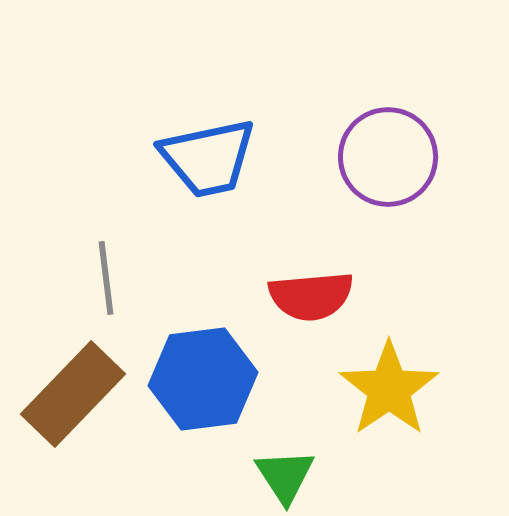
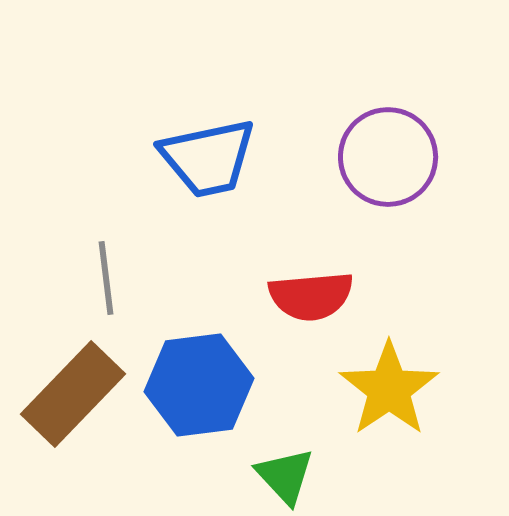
blue hexagon: moved 4 px left, 6 px down
green triangle: rotated 10 degrees counterclockwise
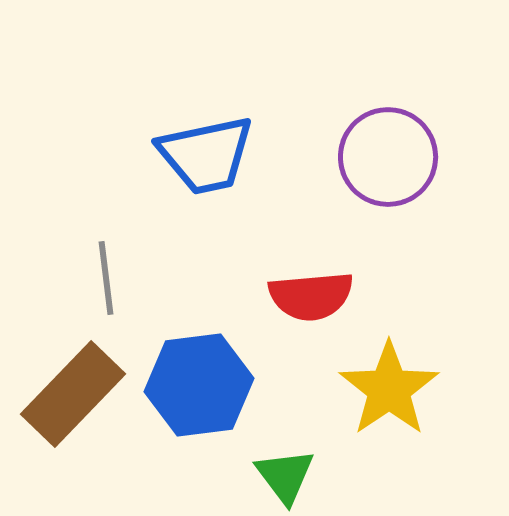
blue trapezoid: moved 2 px left, 3 px up
green triangle: rotated 6 degrees clockwise
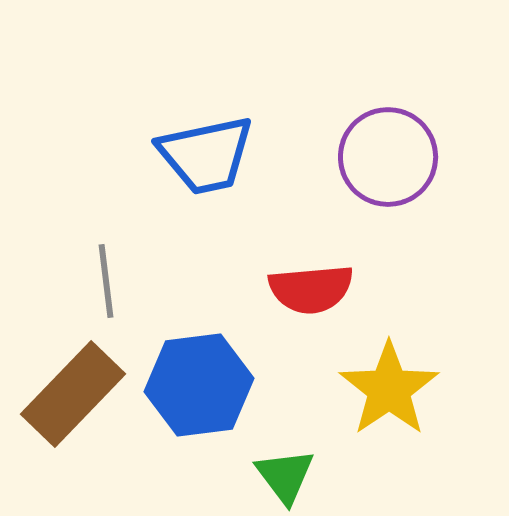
gray line: moved 3 px down
red semicircle: moved 7 px up
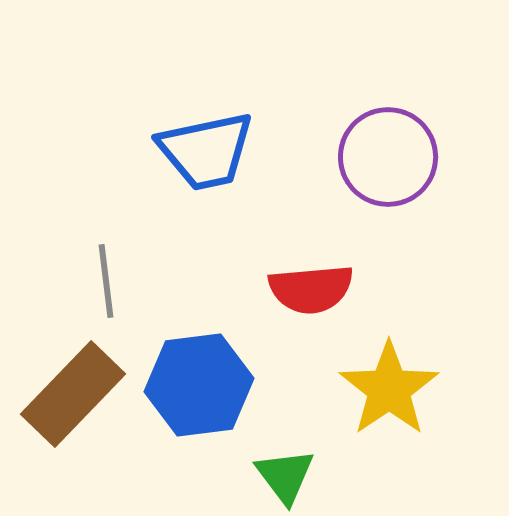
blue trapezoid: moved 4 px up
